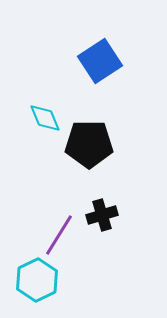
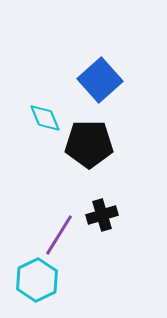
blue square: moved 19 px down; rotated 9 degrees counterclockwise
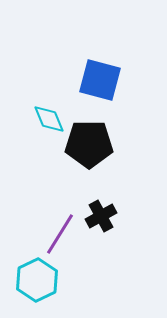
blue square: rotated 33 degrees counterclockwise
cyan diamond: moved 4 px right, 1 px down
black cross: moved 1 px left, 1 px down; rotated 12 degrees counterclockwise
purple line: moved 1 px right, 1 px up
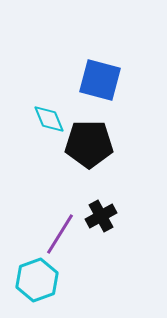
cyan hexagon: rotated 6 degrees clockwise
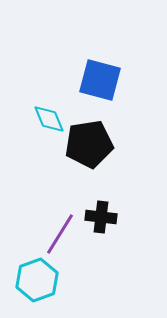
black pentagon: rotated 9 degrees counterclockwise
black cross: moved 1 px down; rotated 36 degrees clockwise
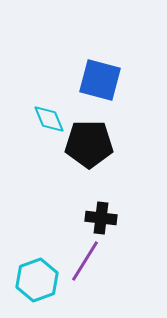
black pentagon: rotated 9 degrees clockwise
black cross: moved 1 px down
purple line: moved 25 px right, 27 px down
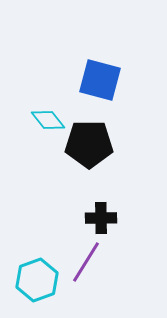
cyan diamond: moved 1 px left, 1 px down; rotated 16 degrees counterclockwise
black cross: rotated 8 degrees counterclockwise
purple line: moved 1 px right, 1 px down
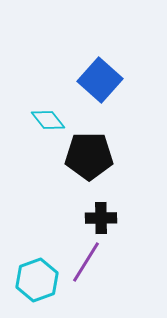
blue square: rotated 27 degrees clockwise
black pentagon: moved 12 px down
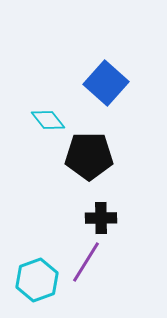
blue square: moved 6 px right, 3 px down
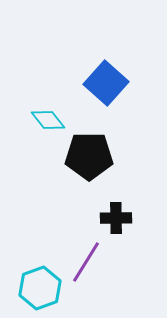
black cross: moved 15 px right
cyan hexagon: moved 3 px right, 8 px down
